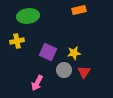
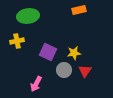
red triangle: moved 1 px right, 1 px up
pink arrow: moved 1 px left, 1 px down
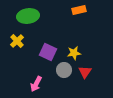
yellow cross: rotated 32 degrees counterclockwise
red triangle: moved 1 px down
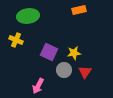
yellow cross: moved 1 px left, 1 px up; rotated 24 degrees counterclockwise
purple square: moved 1 px right
pink arrow: moved 2 px right, 2 px down
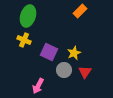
orange rectangle: moved 1 px right, 1 px down; rotated 32 degrees counterclockwise
green ellipse: rotated 65 degrees counterclockwise
yellow cross: moved 8 px right
yellow star: rotated 16 degrees counterclockwise
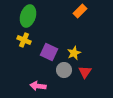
pink arrow: rotated 70 degrees clockwise
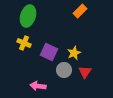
yellow cross: moved 3 px down
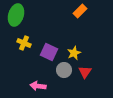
green ellipse: moved 12 px left, 1 px up
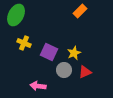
green ellipse: rotated 10 degrees clockwise
red triangle: rotated 32 degrees clockwise
